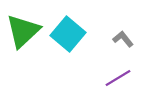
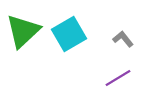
cyan square: moved 1 px right; rotated 20 degrees clockwise
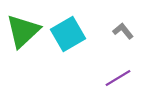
cyan square: moved 1 px left
gray L-shape: moved 8 px up
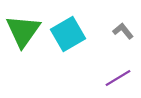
green triangle: rotated 12 degrees counterclockwise
